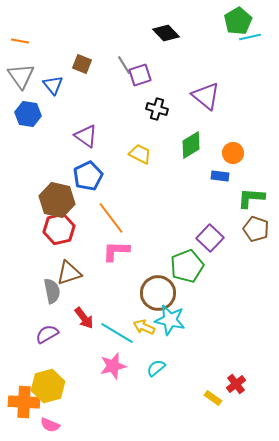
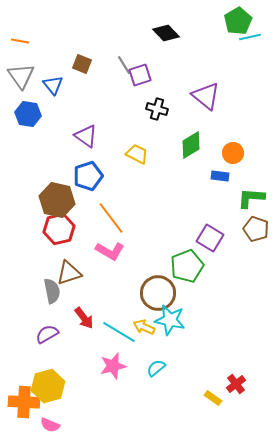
yellow trapezoid at (140, 154): moved 3 px left
blue pentagon at (88, 176): rotated 8 degrees clockwise
purple square at (210, 238): rotated 12 degrees counterclockwise
pink L-shape at (116, 251): moved 6 px left; rotated 152 degrees counterclockwise
cyan line at (117, 333): moved 2 px right, 1 px up
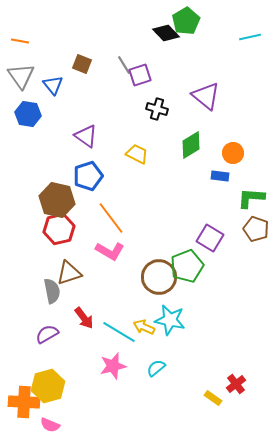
green pentagon at (238, 21): moved 52 px left
brown circle at (158, 293): moved 1 px right, 16 px up
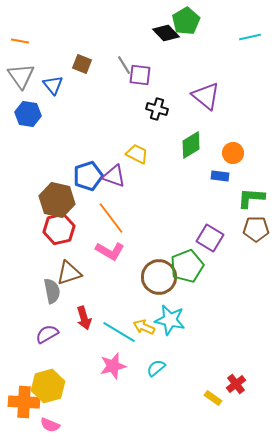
purple square at (140, 75): rotated 25 degrees clockwise
purple triangle at (86, 136): moved 28 px right, 40 px down; rotated 15 degrees counterclockwise
brown pentagon at (256, 229): rotated 20 degrees counterclockwise
red arrow at (84, 318): rotated 20 degrees clockwise
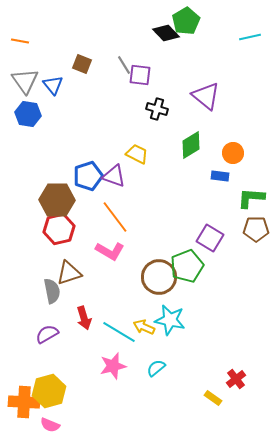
gray triangle at (21, 76): moved 4 px right, 5 px down
brown hexagon at (57, 200): rotated 12 degrees counterclockwise
orange line at (111, 218): moved 4 px right, 1 px up
red cross at (236, 384): moved 5 px up
yellow hexagon at (48, 386): moved 1 px right, 5 px down
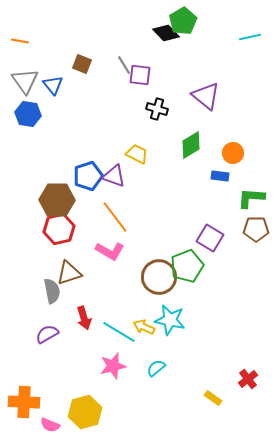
green pentagon at (186, 21): moved 3 px left
red cross at (236, 379): moved 12 px right
yellow hexagon at (49, 391): moved 36 px right, 21 px down
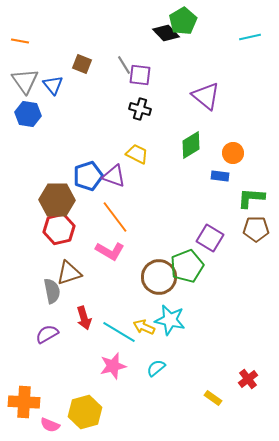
black cross at (157, 109): moved 17 px left
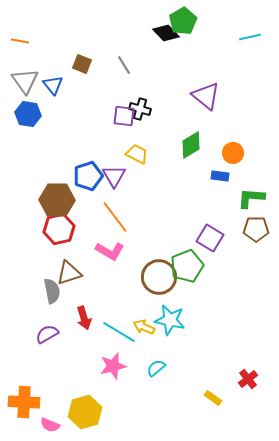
purple square at (140, 75): moved 16 px left, 41 px down
purple triangle at (114, 176): rotated 40 degrees clockwise
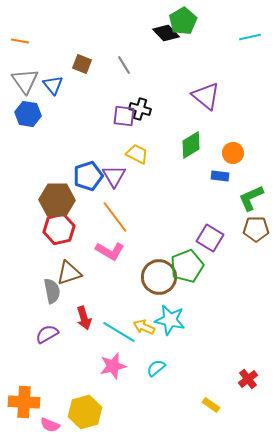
green L-shape at (251, 198): rotated 28 degrees counterclockwise
yellow rectangle at (213, 398): moved 2 px left, 7 px down
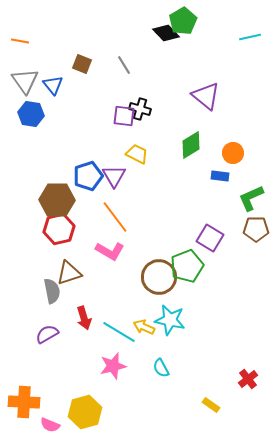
blue hexagon at (28, 114): moved 3 px right
cyan semicircle at (156, 368): moved 5 px right; rotated 78 degrees counterclockwise
